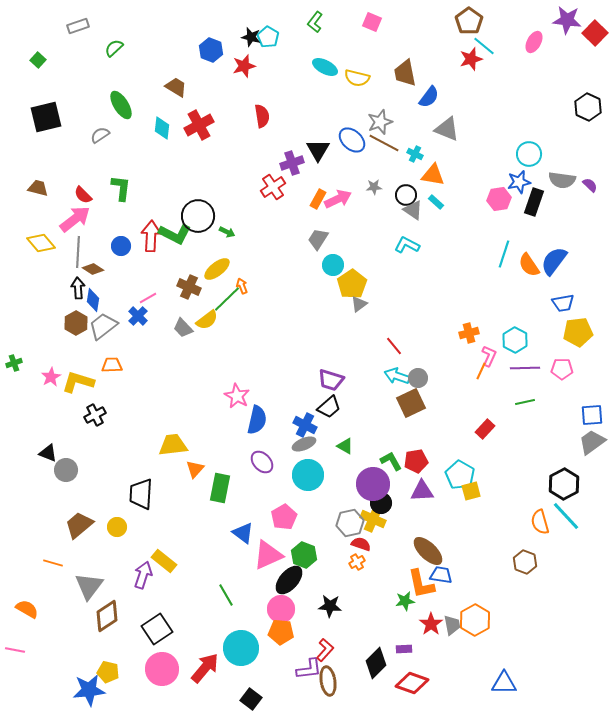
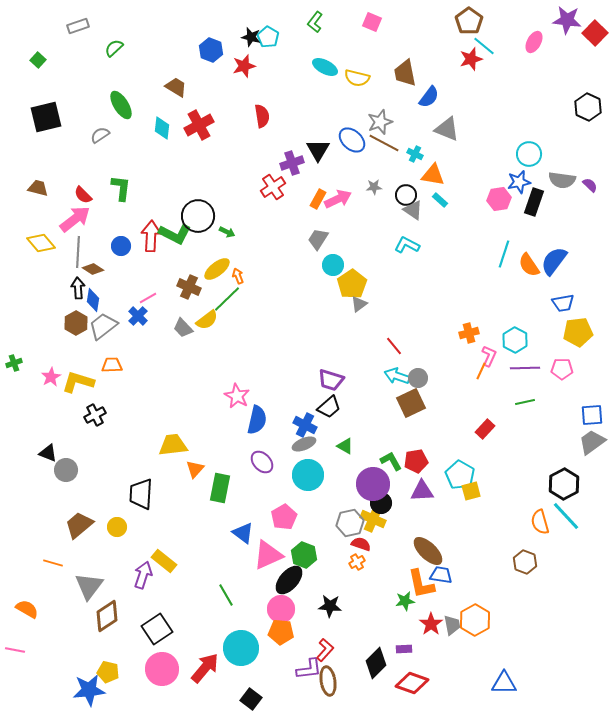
cyan rectangle at (436, 202): moved 4 px right, 2 px up
orange arrow at (242, 286): moved 4 px left, 10 px up
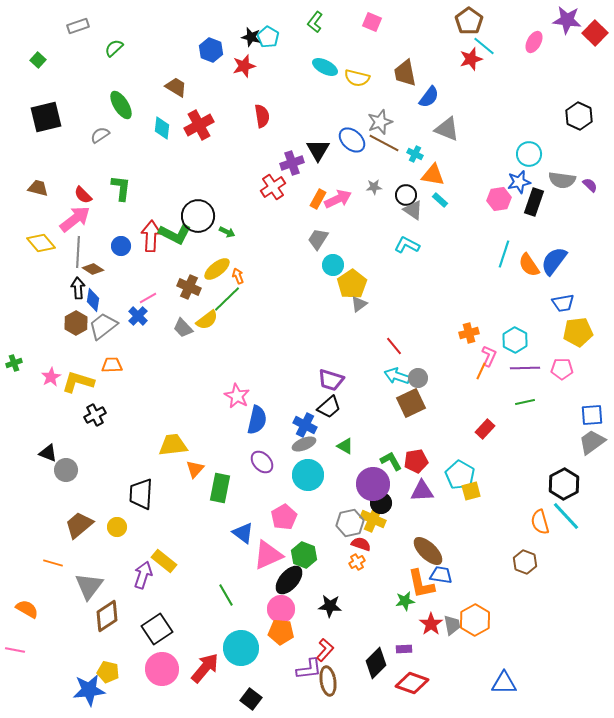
black hexagon at (588, 107): moved 9 px left, 9 px down
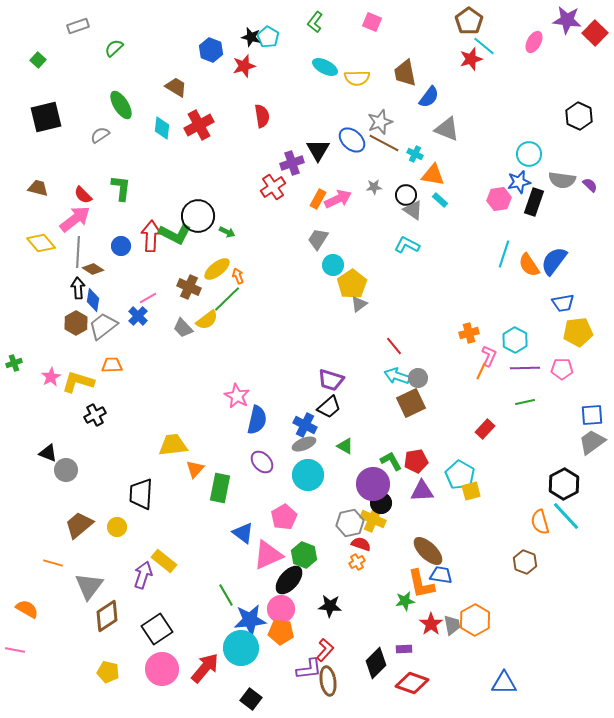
yellow semicircle at (357, 78): rotated 15 degrees counterclockwise
blue star at (89, 690): moved 161 px right, 70 px up
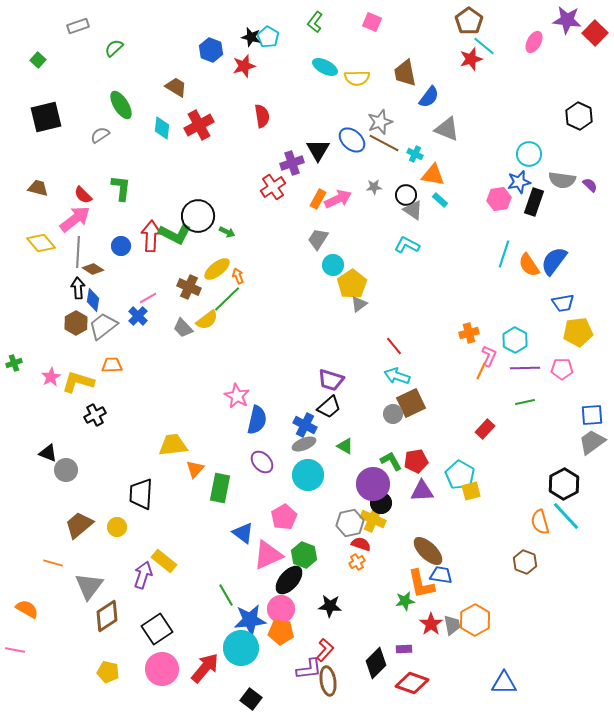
gray circle at (418, 378): moved 25 px left, 36 px down
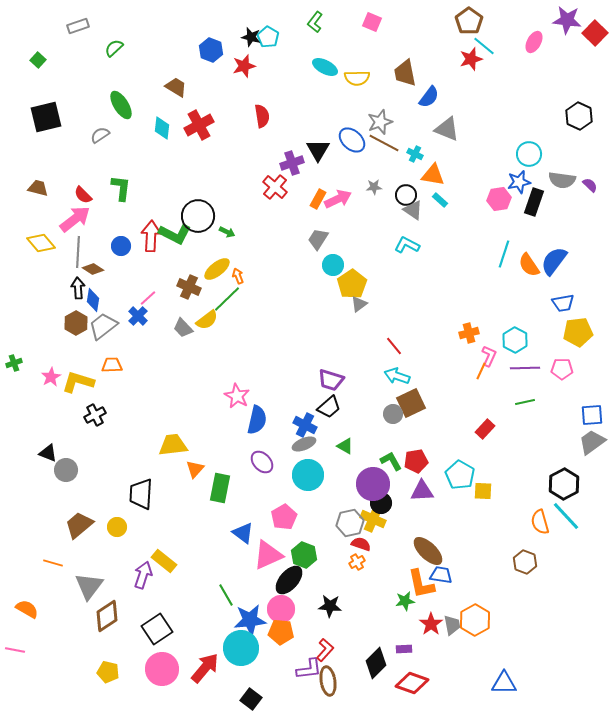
red cross at (273, 187): moved 2 px right; rotated 15 degrees counterclockwise
pink line at (148, 298): rotated 12 degrees counterclockwise
yellow square at (471, 491): moved 12 px right; rotated 18 degrees clockwise
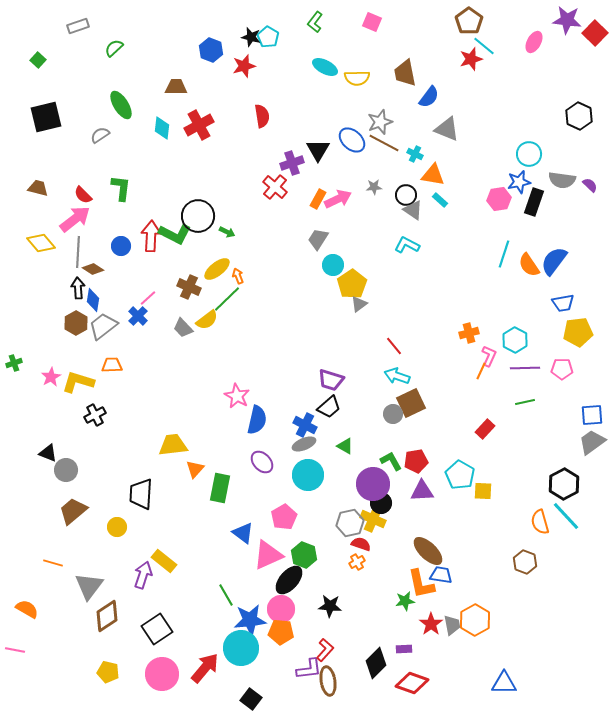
brown trapezoid at (176, 87): rotated 30 degrees counterclockwise
brown trapezoid at (79, 525): moved 6 px left, 14 px up
pink circle at (162, 669): moved 5 px down
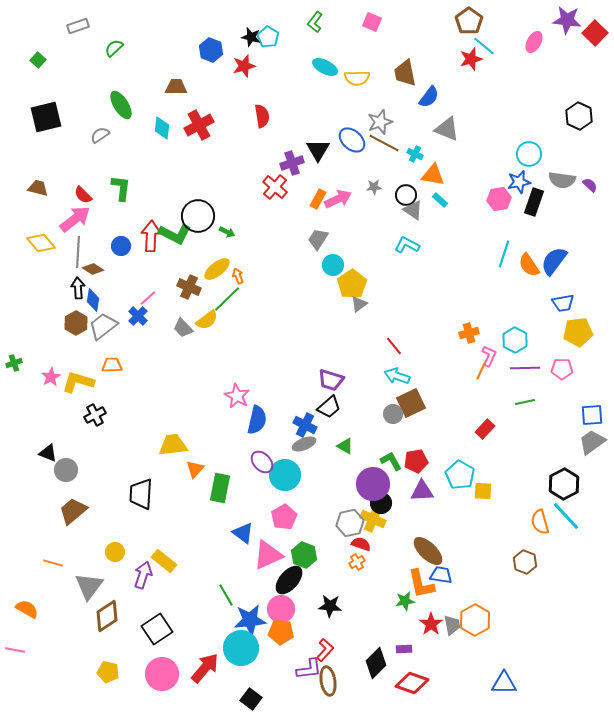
cyan circle at (308, 475): moved 23 px left
yellow circle at (117, 527): moved 2 px left, 25 px down
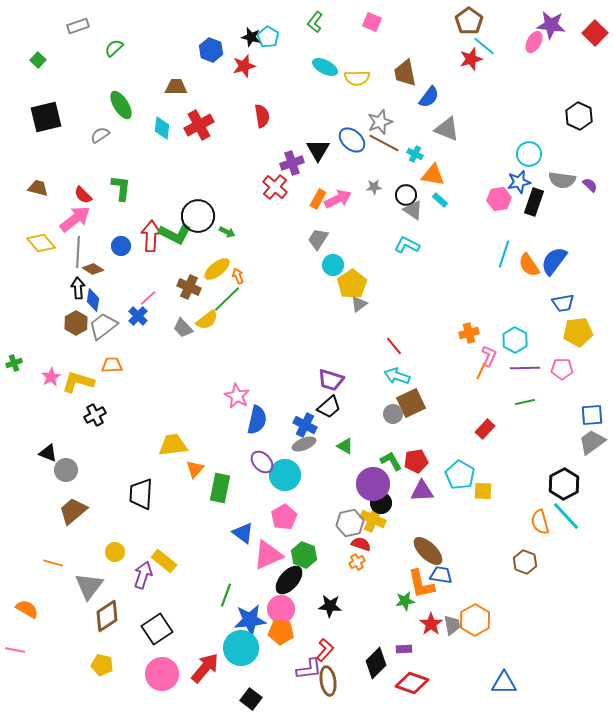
purple star at (567, 20): moved 16 px left, 5 px down
green line at (226, 595): rotated 50 degrees clockwise
yellow pentagon at (108, 672): moved 6 px left, 7 px up
